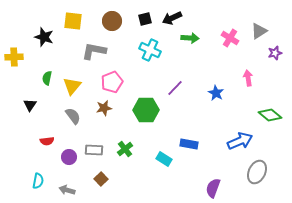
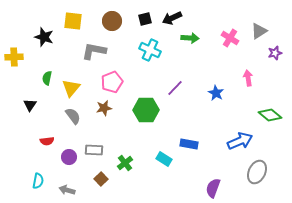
yellow triangle: moved 1 px left, 2 px down
green cross: moved 14 px down
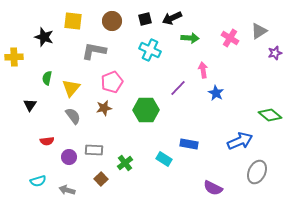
pink arrow: moved 45 px left, 8 px up
purple line: moved 3 px right
cyan semicircle: rotated 63 degrees clockwise
purple semicircle: rotated 84 degrees counterclockwise
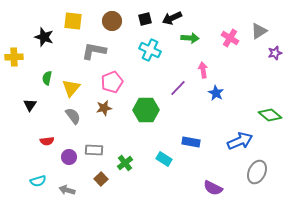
blue rectangle: moved 2 px right, 2 px up
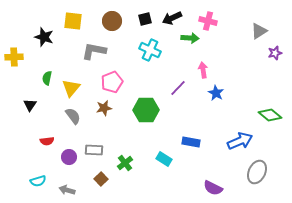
pink cross: moved 22 px left, 17 px up; rotated 18 degrees counterclockwise
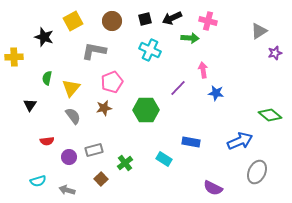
yellow square: rotated 36 degrees counterclockwise
blue star: rotated 21 degrees counterclockwise
gray rectangle: rotated 18 degrees counterclockwise
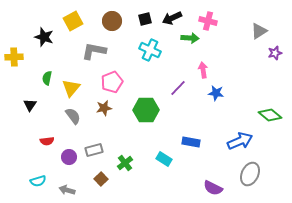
gray ellipse: moved 7 px left, 2 px down
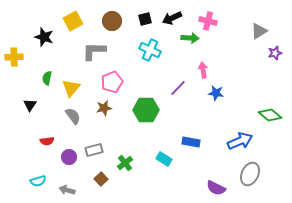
gray L-shape: rotated 10 degrees counterclockwise
purple semicircle: moved 3 px right
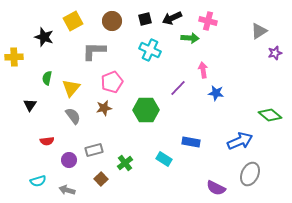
purple circle: moved 3 px down
